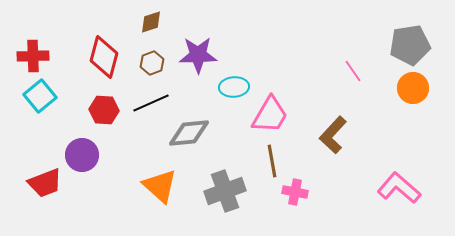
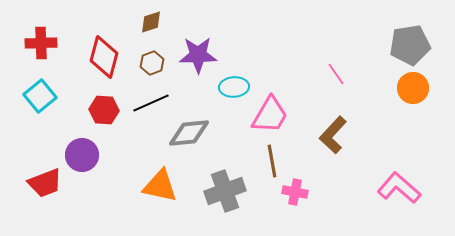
red cross: moved 8 px right, 13 px up
pink line: moved 17 px left, 3 px down
orange triangle: rotated 30 degrees counterclockwise
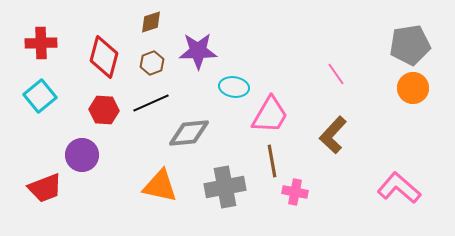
purple star: moved 4 px up
cyan ellipse: rotated 12 degrees clockwise
red trapezoid: moved 5 px down
gray cross: moved 4 px up; rotated 9 degrees clockwise
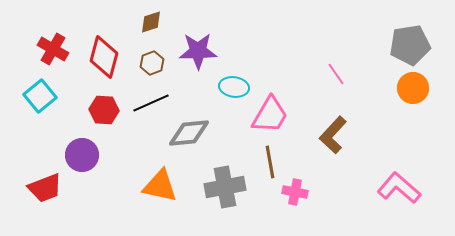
red cross: moved 12 px right, 6 px down; rotated 32 degrees clockwise
brown line: moved 2 px left, 1 px down
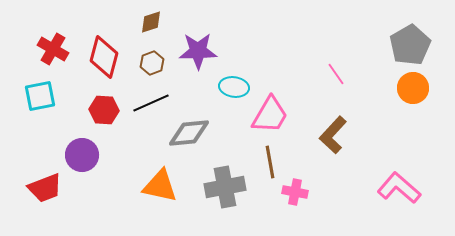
gray pentagon: rotated 21 degrees counterclockwise
cyan square: rotated 28 degrees clockwise
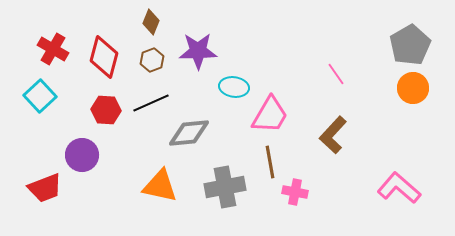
brown diamond: rotated 50 degrees counterclockwise
brown hexagon: moved 3 px up
cyan square: rotated 32 degrees counterclockwise
red hexagon: moved 2 px right
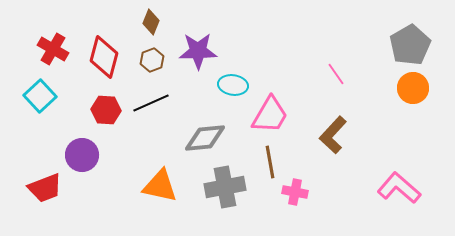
cyan ellipse: moved 1 px left, 2 px up
gray diamond: moved 16 px right, 5 px down
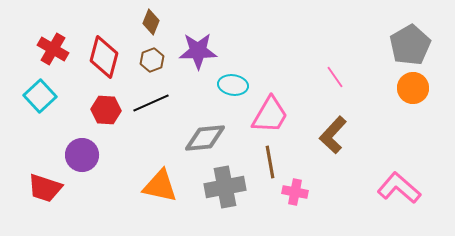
pink line: moved 1 px left, 3 px down
red trapezoid: rotated 39 degrees clockwise
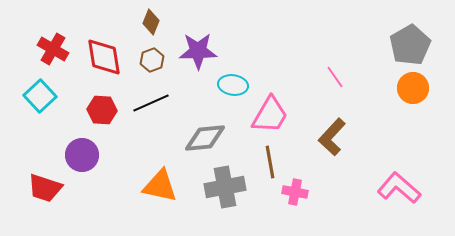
red diamond: rotated 24 degrees counterclockwise
red hexagon: moved 4 px left
brown L-shape: moved 1 px left, 2 px down
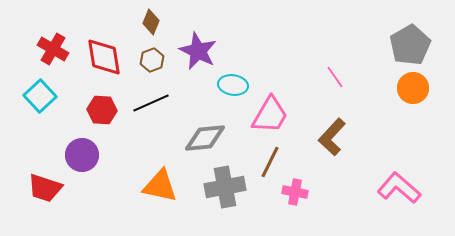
purple star: rotated 27 degrees clockwise
brown line: rotated 36 degrees clockwise
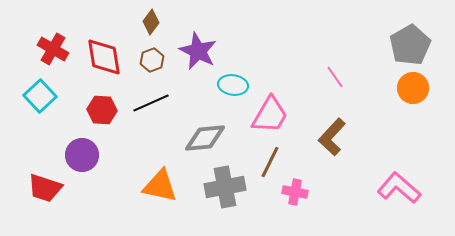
brown diamond: rotated 15 degrees clockwise
